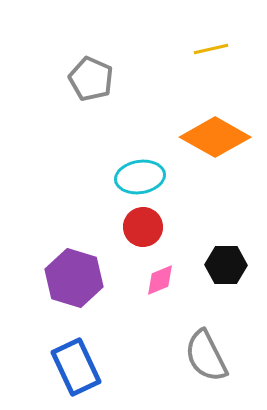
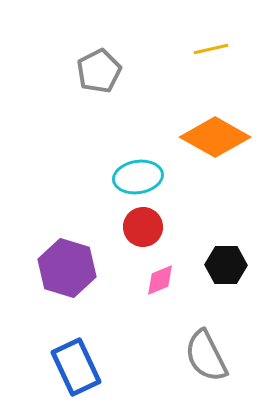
gray pentagon: moved 8 px right, 8 px up; rotated 21 degrees clockwise
cyan ellipse: moved 2 px left
purple hexagon: moved 7 px left, 10 px up
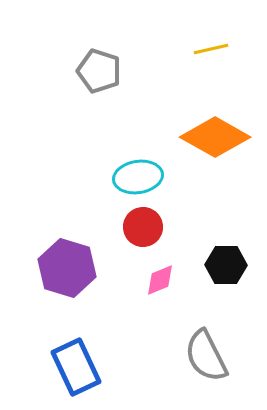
gray pentagon: rotated 27 degrees counterclockwise
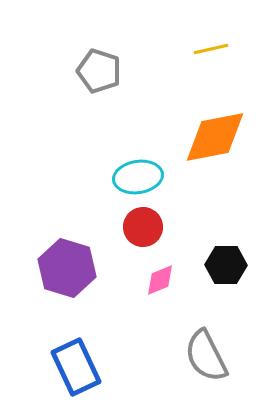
orange diamond: rotated 40 degrees counterclockwise
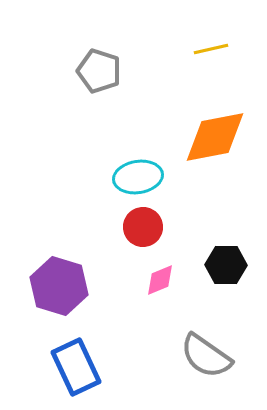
purple hexagon: moved 8 px left, 18 px down
gray semicircle: rotated 28 degrees counterclockwise
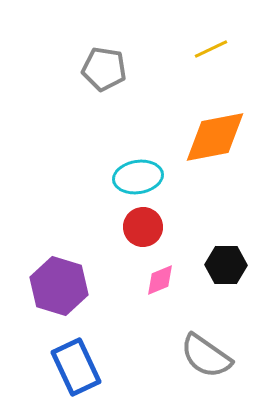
yellow line: rotated 12 degrees counterclockwise
gray pentagon: moved 5 px right, 2 px up; rotated 9 degrees counterclockwise
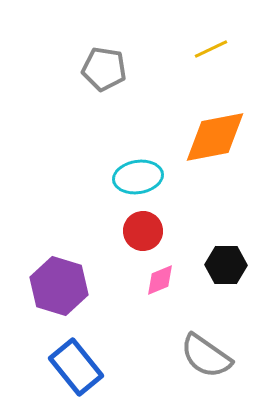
red circle: moved 4 px down
blue rectangle: rotated 14 degrees counterclockwise
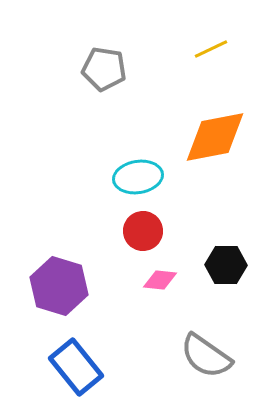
pink diamond: rotated 28 degrees clockwise
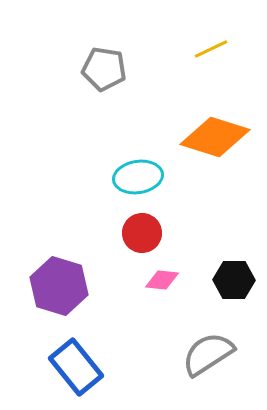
orange diamond: rotated 28 degrees clockwise
red circle: moved 1 px left, 2 px down
black hexagon: moved 8 px right, 15 px down
pink diamond: moved 2 px right
gray semicircle: moved 2 px right, 2 px up; rotated 112 degrees clockwise
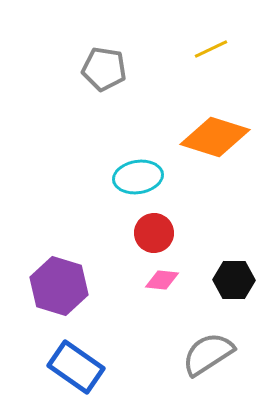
red circle: moved 12 px right
blue rectangle: rotated 16 degrees counterclockwise
